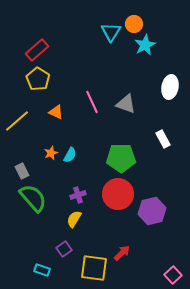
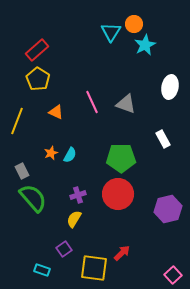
yellow line: rotated 28 degrees counterclockwise
purple hexagon: moved 16 px right, 2 px up
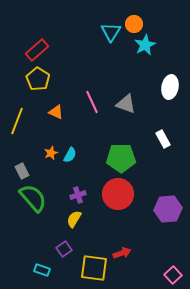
purple hexagon: rotated 8 degrees clockwise
red arrow: rotated 24 degrees clockwise
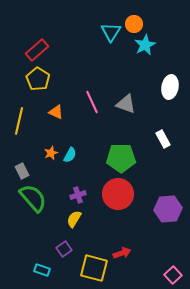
yellow line: moved 2 px right; rotated 8 degrees counterclockwise
yellow square: rotated 8 degrees clockwise
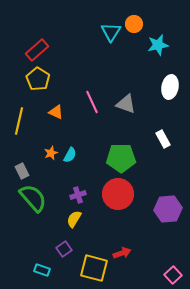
cyan star: moved 13 px right; rotated 15 degrees clockwise
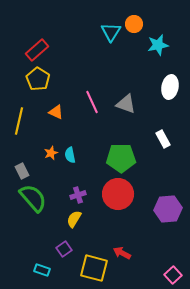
cyan semicircle: rotated 140 degrees clockwise
red arrow: rotated 132 degrees counterclockwise
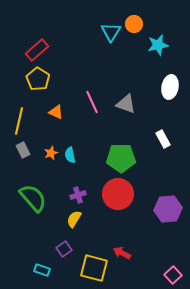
gray rectangle: moved 1 px right, 21 px up
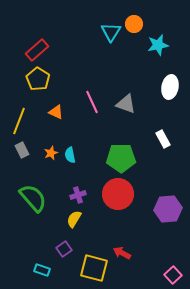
yellow line: rotated 8 degrees clockwise
gray rectangle: moved 1 px left
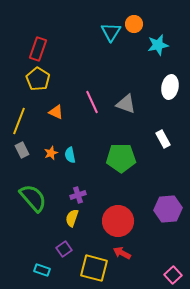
red rectangle: moved 1 px right, 1 px up; rotated 30 degrees counterclockwise
red circle: moved 27 px down
yellow semicircle: moved 2 px left, 1 px up; rotated 12 degrees counterclockwise
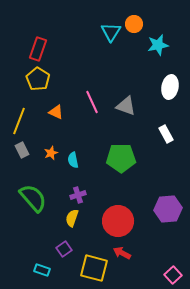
gray triangle: moved 2 px down
white rectangle: moved 3 px right, 5 px up
cyan semicircle: moved 3 px right, 5 px down
